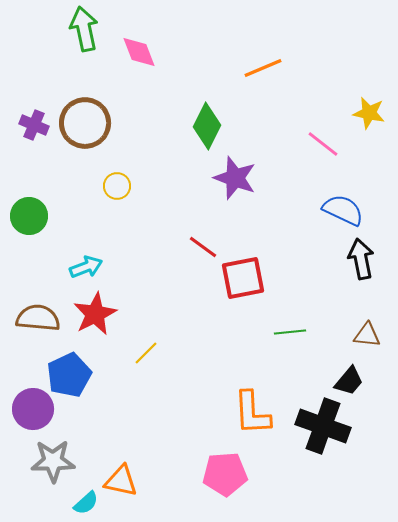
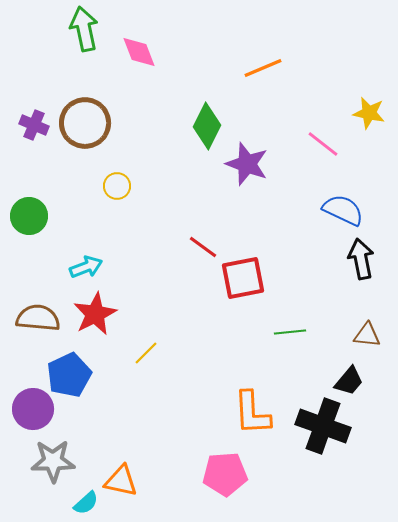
purple star: moved 12 px right, 14 px up
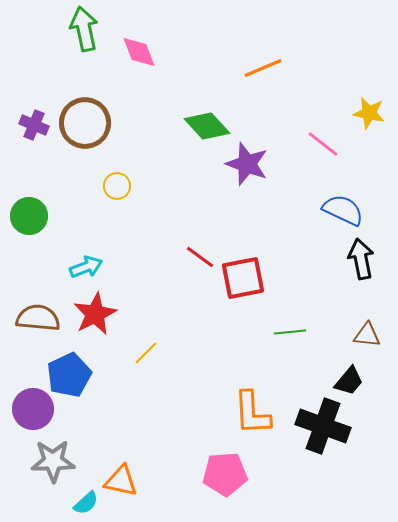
green diamond: rotated 69 degrees counterclockwise
red line: moved 3 px left, 10 px down
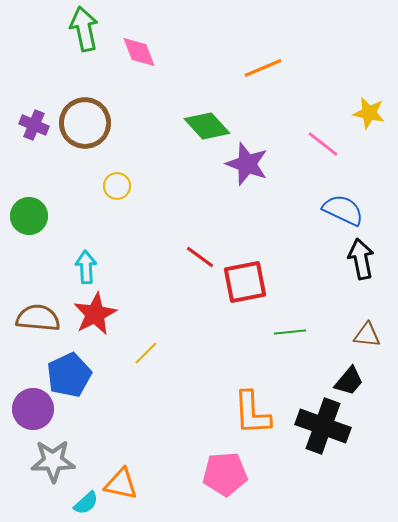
cyan arrow: rotated 72 degrees counterclockwise
red square: moved 2 px right, 4 px down
orange triangle: moved 3 px down
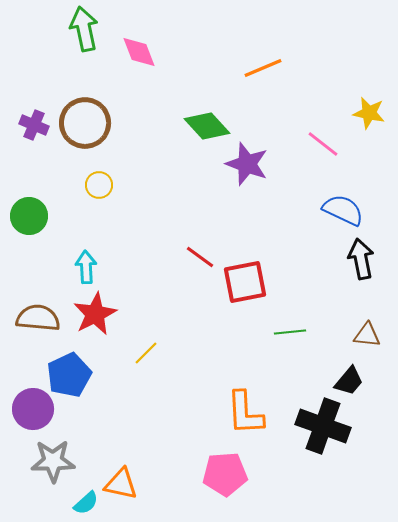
yellow circle: moved 18 px left, 1 px up
orange L-shape: moved 7 px left
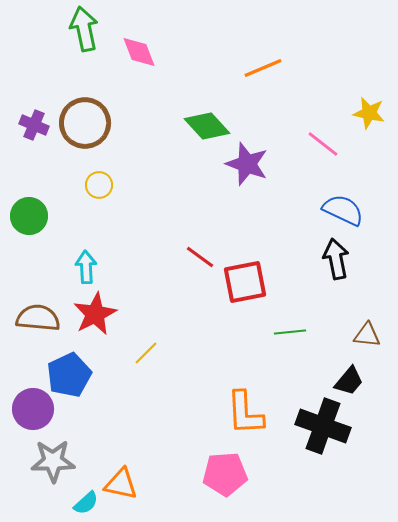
black arrow: moved 25 px left
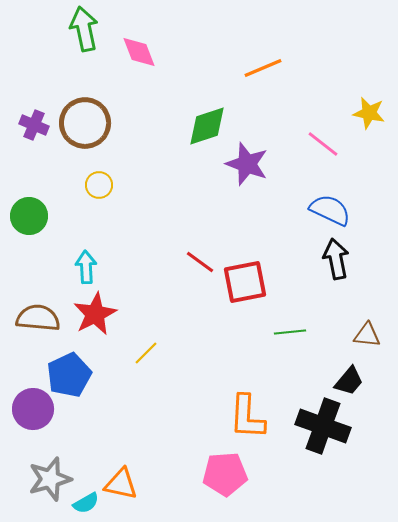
green diamond: rotated 66 degrees counterclockwise
blue semicircle: moved 13 px left
red line: moved 5 px down
orange L-shape: moved 2 px right, 4 px down; rotated 6 degrees clockwise
gray star: moved 3 px left, 18 px down; rotated 15 degrees counterclockwise
cyan semicircle: rotated 12 degrees clockwise
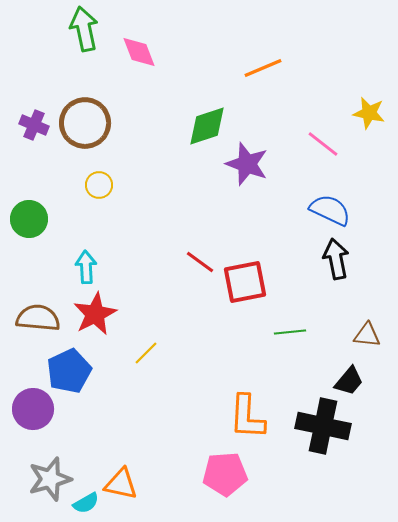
green circle: moved 3 px down
blue pentagon: moved 4 px up
black cross: rotated 8 degrees counterclockwise
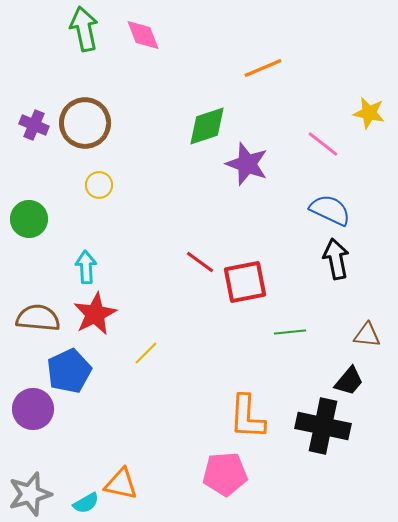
pink diamond: moved 4 px right, 17 px up
gray star: moved 20 px left, 15 px down
